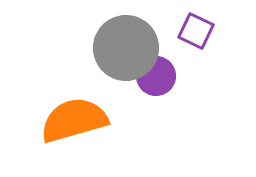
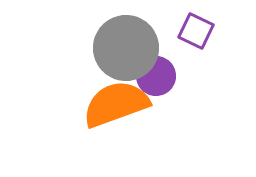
orange semicircle: moved 42 px right, 16 px up; rotated 4 degrees counterclockwise
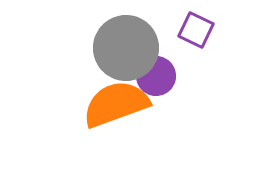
purple square: moved 1 px up
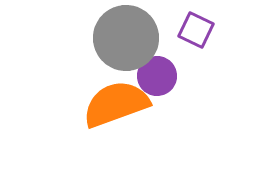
gray circle: moved 10 px up
purple circle: moved 1 px right
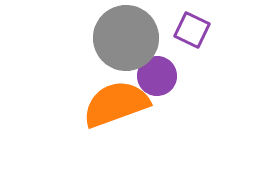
purple square: moved 4 px left
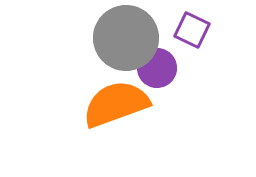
purple circle: moved 8 px up
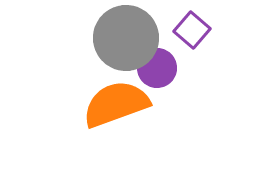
purple square: rotated 15 degrees clockwise
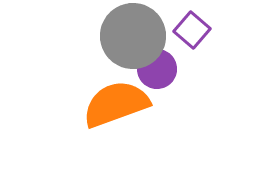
gray circle: moved 7 px right, 2 px up
purple circle: moved 1 px down
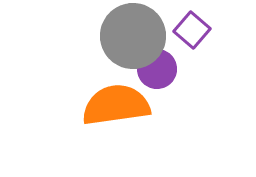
orange semicircle: moved 1 px down; rotated 12 degrees clockwise
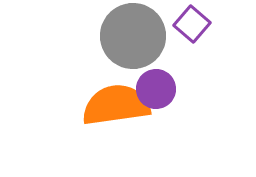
purple square: moved 6 px up
purple circle: moved 1 px left, 20 px down
